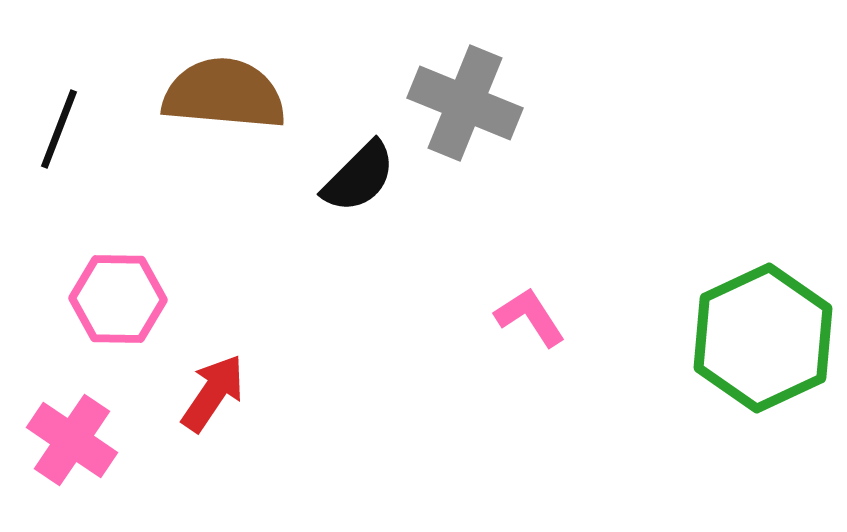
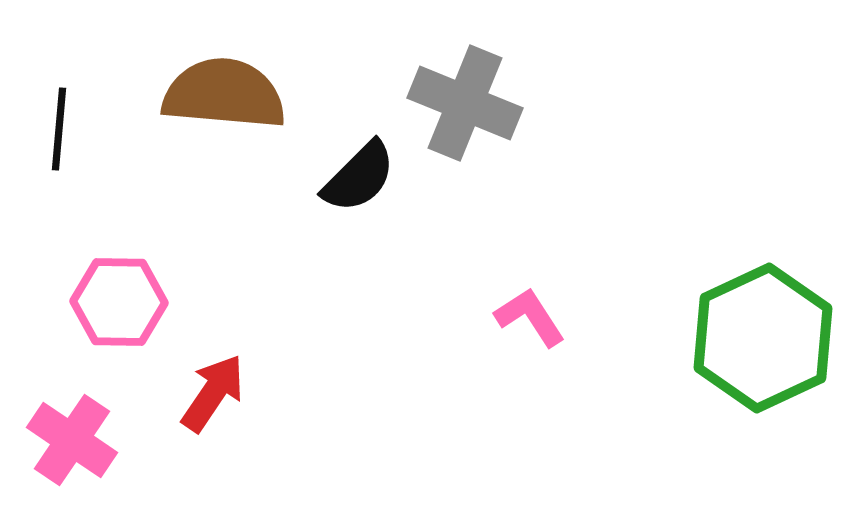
black line: rotated 16 degrees counterclockwise
pink hexagon: moved 1 px right, 3 px down
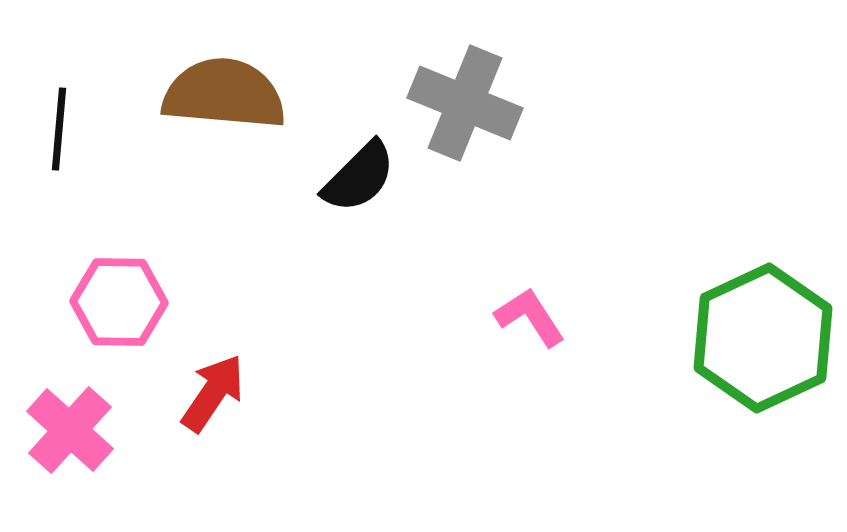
pink cross: moved 2 px left, 10 px up; rotated 8 degrees clockwise
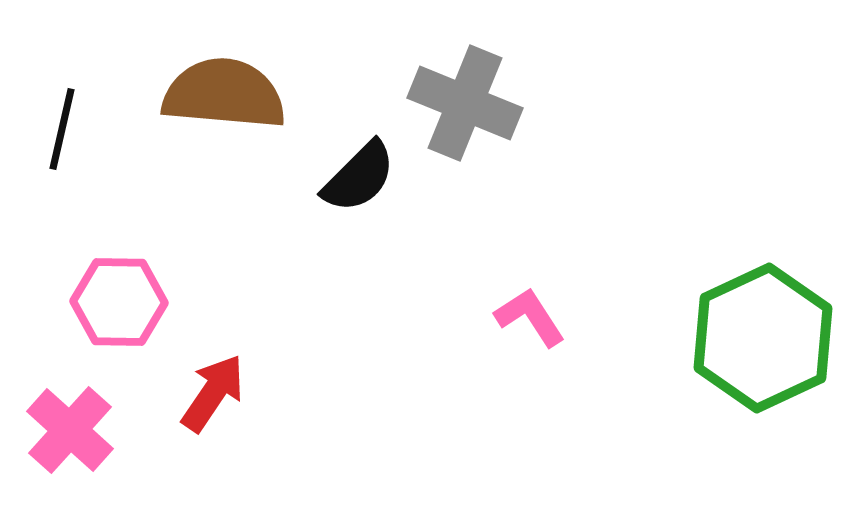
black line: moved 3 px right; rotated 8 degrees clockwise
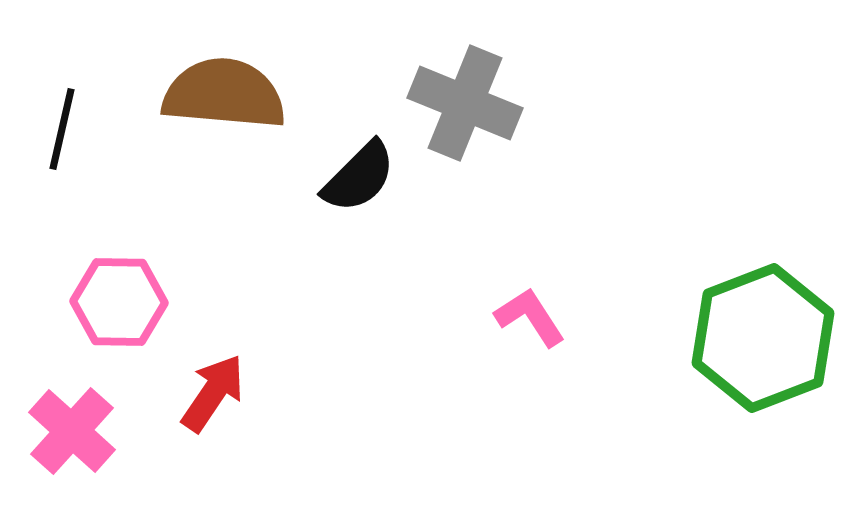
green hexagon: rotated 4 degrees clockwise
pink cross: moved 2 px right, 1 px down
